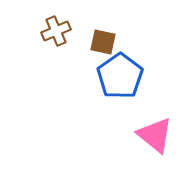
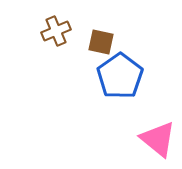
brown square: moved 2 px left
pink triangle: moved 3 px right, 4 px down
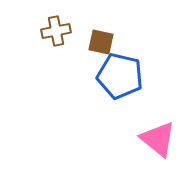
brown cross: rotated 12 degrees clockwise
blue pentagon: rotated 24 degrees counterclockwise
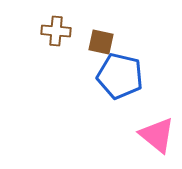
brown cross: rotated 16 degrees clockwise
pink triangle: moved 1 px left, 4 px up
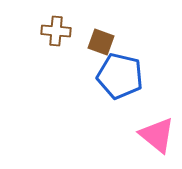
brown square: rotated 8 degrees clockwise
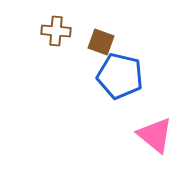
pink triangle: moved 2 px left
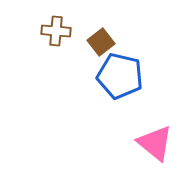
brown square: rotated 32 degrees clockwise
pink triangle: moved 8 px down
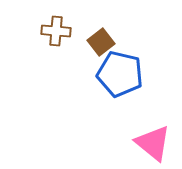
blue pentagon: moved 2 px up
pink triangle: moved 2 px left
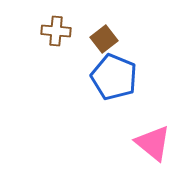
brown square: moved 3 px right, 3 px up
blue pentagon: moved 6 px left, 3 px down; rotated 9 degrees clockwise
